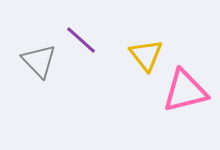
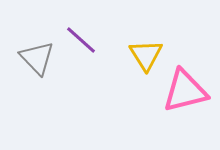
yellow triangle: rotated 6 degrees clockwise
gray triangle: moved 2 px left, 3 px up
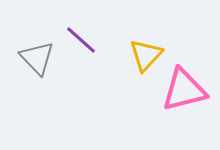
yellow triangle: rotated 15 degrees clockwise
pink triangle: moved 1 px left, 1 px up
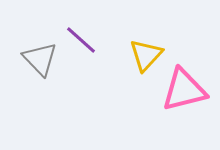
gray triangle: moved 3 px right, 1 px down
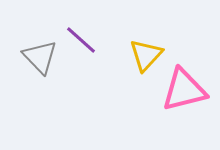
gray triangle: moved 2 px up
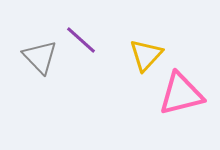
pink triangle: moved 3 px left, 4 px down
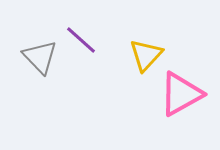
pink triangle: rotated 15 degrees counterclockwise
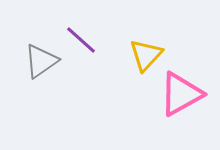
gray triangle: moved 1 px right, 4 px down; rotated 39 degrees clockwise
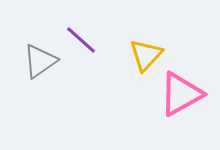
gray triangle: moved 1 px left
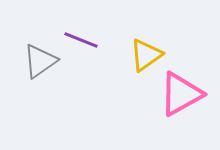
purple line: rotated 20 degrees counterclockwise
yellow triangle: rotated 12 degrees clockwise
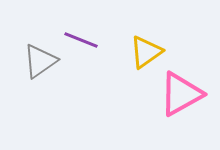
yellow triangle: moved 3 px up
